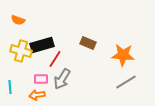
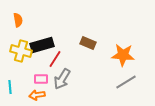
orange semicircle: rotated 120 degrees counterclockwise
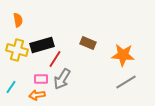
yellow cross: moved 4 px left, 1 px up
cyan line: moved 1 px right; rotated 40 degrees clockwise
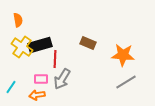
black rectangle: moved 2 px left
yellow cross: moved 5 px right, 3 px up; rotated 20 degrees clockwise
red line: rotated 30 degrees counterclockwise
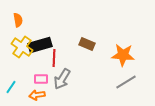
brown rectangle: moved 1 px left, 1 px down
red line: moved 1 px left, 1 px up
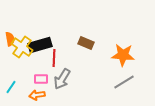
orange semicircle: moved 8 px left, 19 px down
brown rectangle: moved 1 px left, 1 px up
gray line: moved 2 px left
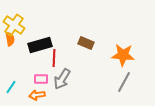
yellow cross: moved 8 px left, 22 px up
gray line: rotated 30 degrees counterclockwise
